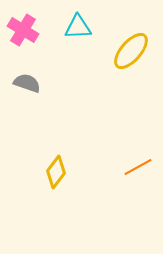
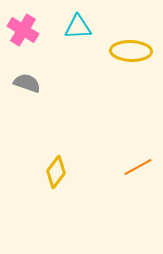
yellow ellipse: rotated 51 degrees clockwise
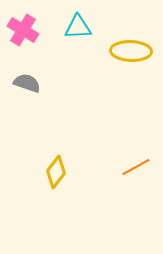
orange line: moved 2 px left
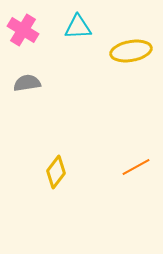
yellow ellipse: rotated 12 degrees counterclockwise
gray semicircle: rotated 28 degrees counterclockwise
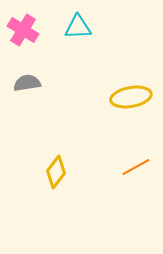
yellow ellipse: moved 46 px down
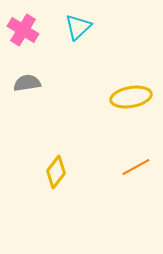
cyan triangle: rotated 40 degrees counterclockwise
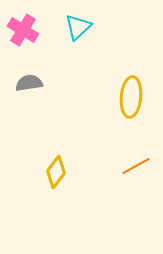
gray semicircle: moved 2 px right
yellow ellipse: rotated 75 degrees counterclockwise
orange line: moved 1 px up
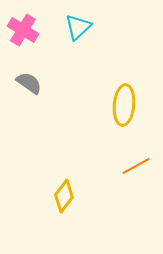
gray semicircle: rotated 44 degrees clockwise
yellow ellipse: moved 7 px left, 8 px down
yellow diamond: moved 8 px right, 24 px down
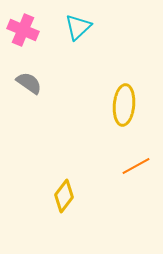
pink cross: rotated 8 degrees counterclockwise
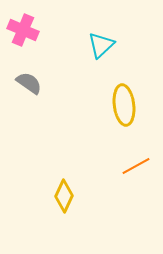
cyan triangle: moved 23 px right, 18 px down
yellow ellipse: rotated 12 degrees counterclockwise
yellow diamond: rotated 12 degrees counterclockwise
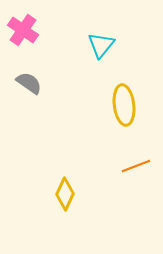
pink cross: rotated 12 degrees clockwise
cyan triangle: rotated 8 degrees counterclockwise
orange line: rotated 8 degrees clockwise
yellow diamond: moved 1 px right, 2 px up
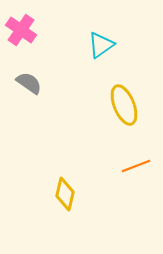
pink cross: moved 2 px left
cyan triangle: rotated 16 degrees clockwise
yellow ellipse: rotated 15 degrees counterclockwise
yellow diamond: rotated 12 degrees counterclockwise
